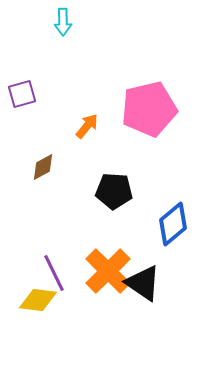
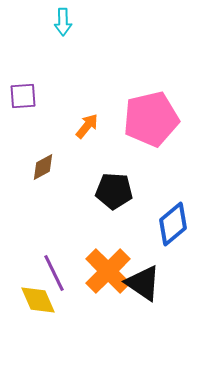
purple square: moved 1 px right, 2 px down; rotated 12 degrees clockwise
pink pentagon: moved 2 px right, 10 px down
yellow diamond: rotated 60 degrees clockwise
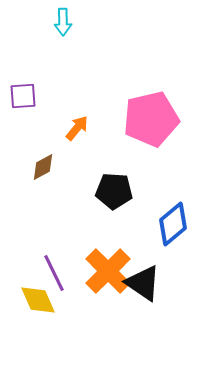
orange arrow: moved 10 px left, 2 px down
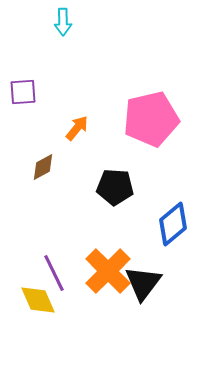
purple square: moved 4 px up
black pentagon: moved 1 px right, 4 px up
black triangle: rotated 33 degrees clockwise
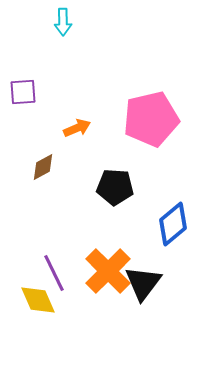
orange arrow: rotated 28 degrees clockwise
